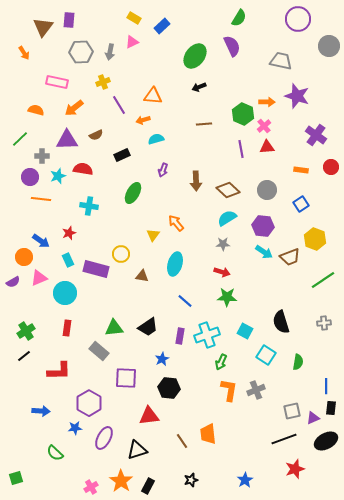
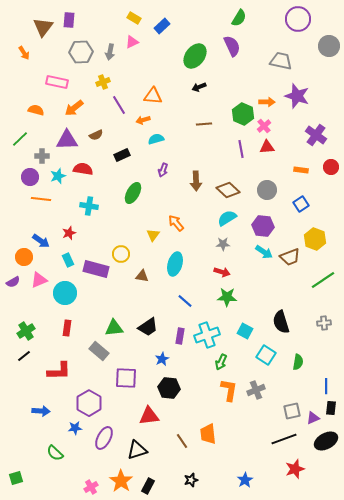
pink triangle at (39, 278): moved 2 px down
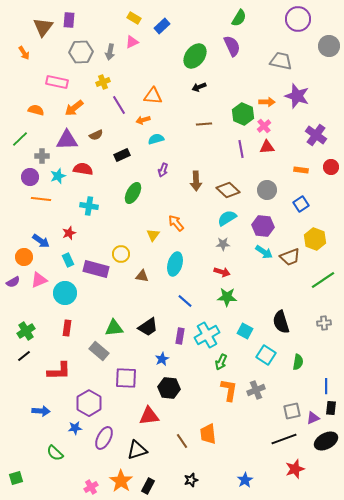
cyan cross at (207, 335): rotated 10 degrees counterclockwise
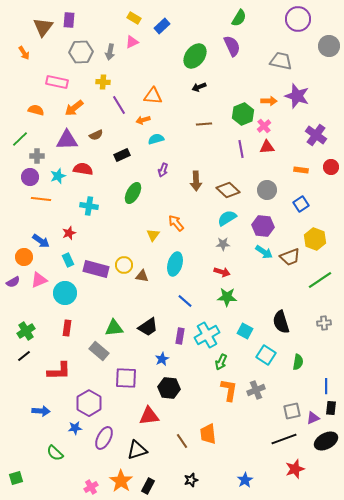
yellow cross at (103, 82): rotated 24 degrees clockwise
orange arrow at (267, 102): moved 2 px right, 1 px up
green hexagon at (243, 114): rotated 15 degrees clockwise
gray cross at (42, 156): moved 5 px left
yellow circle at (121, 254): moved 3 px right, 11 px down
green line at (323, 280): moved 3 px left
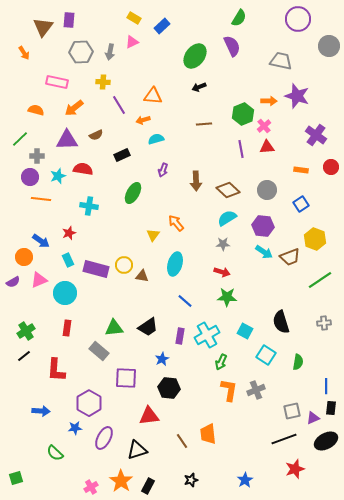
red L-shape at (59, 371): moved 3 px left, 1 px up; rotated 95 degrees clockwise
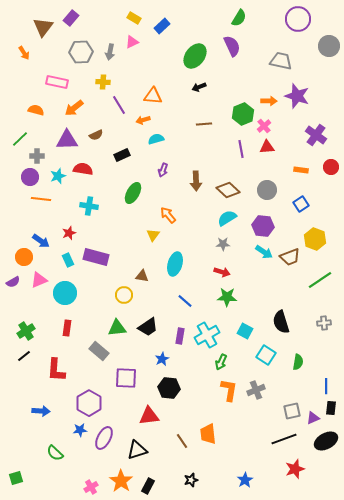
purple rectangle at (69, 20): moved 2 px right, 2 px up; rotated 35 degrees clockwise
orange arrow at (176, 223): moved 8 px left, 8 px up
yellow circle at (124, 265): moved 30 px down
purple rectangle at (96, 269): moved 12 px up
green triangle at (114, 328): moved 3 px right
blue star at (75, 428): moved 5 px right, 2 px down
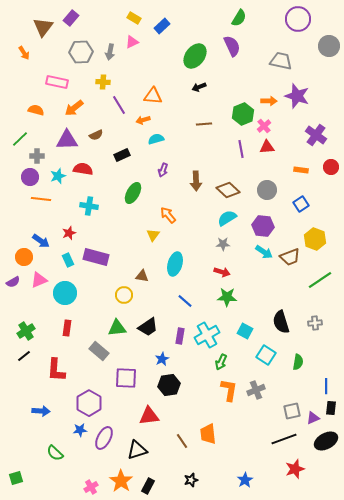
gray cross at (324, 323): moved 9 px left
black hexagon at (169, 388): moved 3 px up; rotated 15 degrees counterclockwise
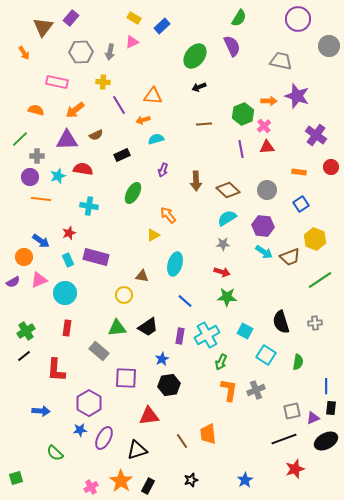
orange arrow at (74, 108): moved 1 px right, 2 px down
orange rectangle at (301, 170): moved 2 px left, 2 px down
yellow triangle at (153, 235): rotated 24 degrees clockwise
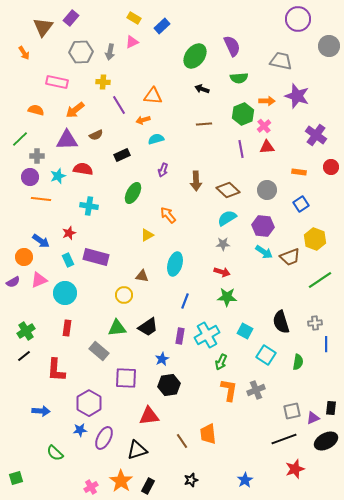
green semicircle at (239, 18): moved 60 px down; rotated 54 degrees clockwise
black arrow at (199, 87): moved 3 px right, 2 px down; rotated 40 degrees clockwise
orange arrow at (269, 101): moved 2 px left
yellow triangle at (153, 235): moved 6 px left
blue line at (185, 301): rotated 70 degrees clockwise
blue line at (326, 386): moved 42 px up
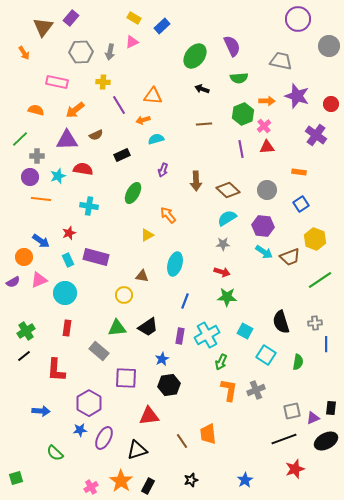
red circle at (331, 167): moved 63 px up
